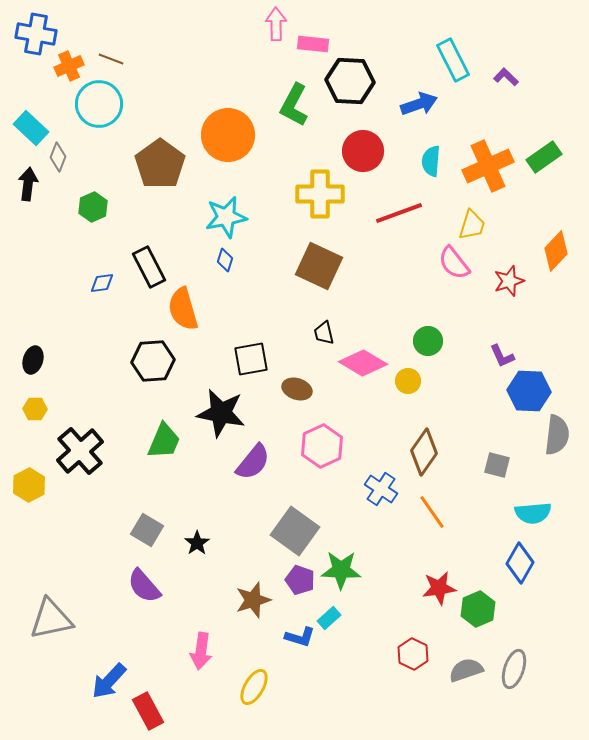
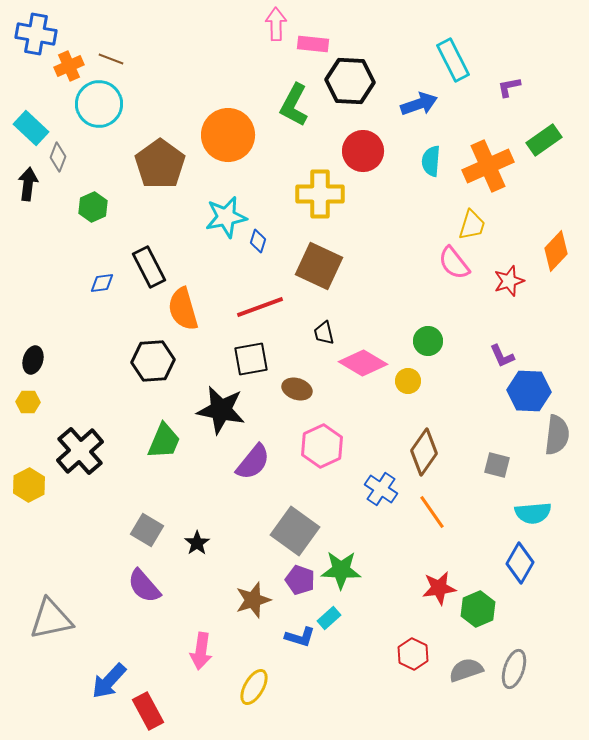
purple L-shape at (506, 77): moved 3 px right, 10 px down; rotated 55 degrees counterclockwise
green rectangle at (544, 157): moved 17 px up
red line at (399, 213): moved 139 px left, 94 px down
blue diamond at (225, 260): moved 33 px right, 19 px up
yellow hexagon at (35, 409): moved 7 px left, 7 px up
black star at (221, 413): moved 3 px up
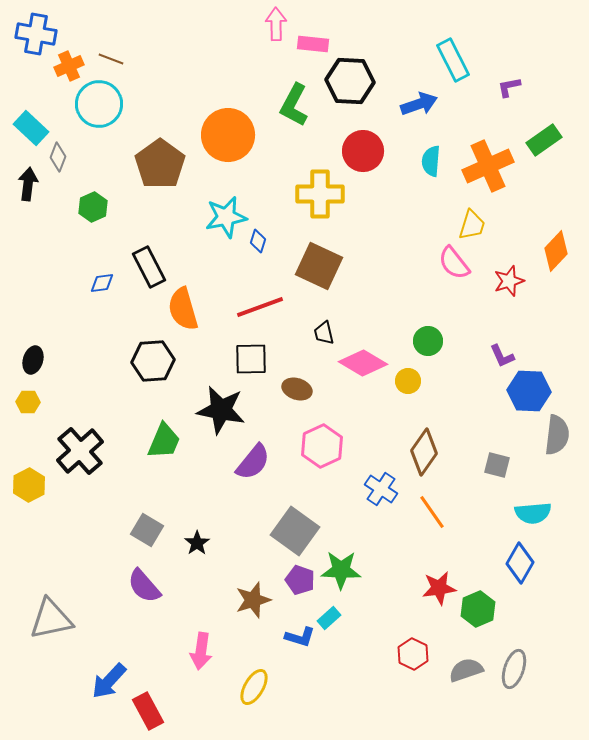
black square at (251, 359): rotated 9 degrees clockwise
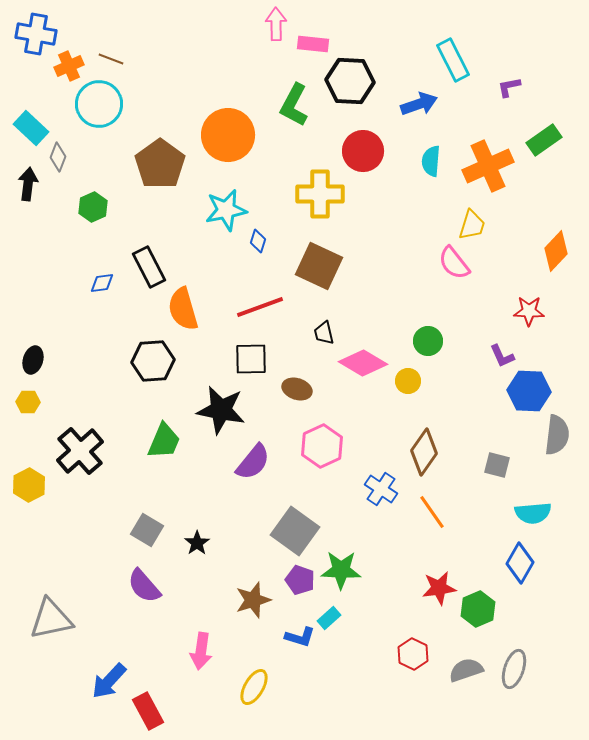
cyan star at (226, 217): moved 7 px up
red star at (509, 281): moved 20 px right, 30 px down; rotated 20 degrees clockwise
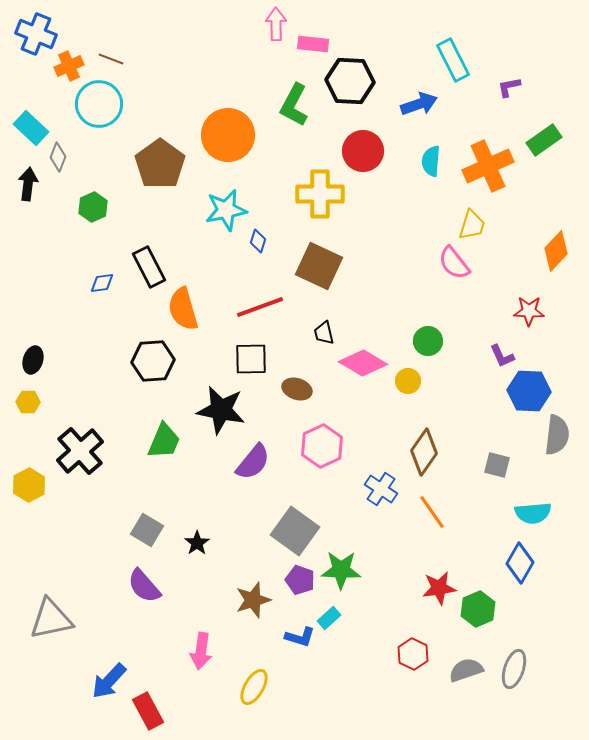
blue cross at (36, 34): rotated 12 degrees clockwise
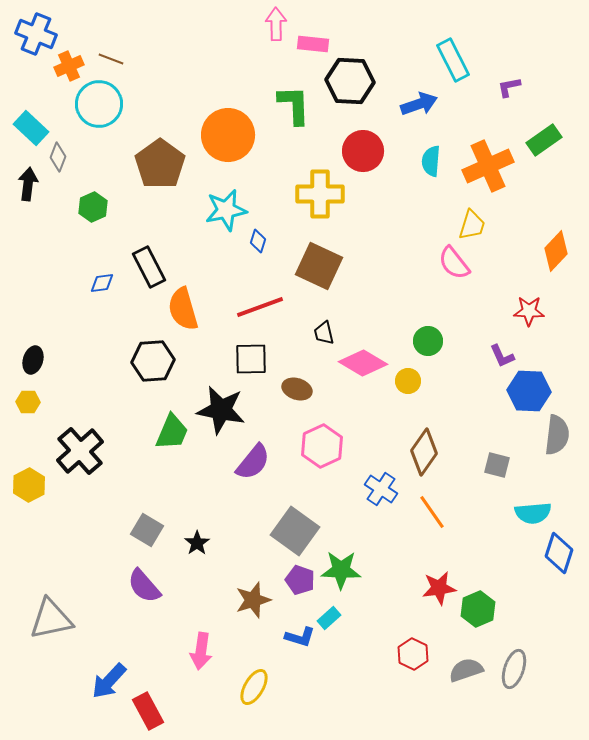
green L-shape at (294, 105): rotated 150 degrees clockwise
green trapezoid at (164, 441): moved 8 px right, 9 px up
blue diamond at (520, 563): moved 39 px right, 10 px up; rotated 12 degrees counterclockwise
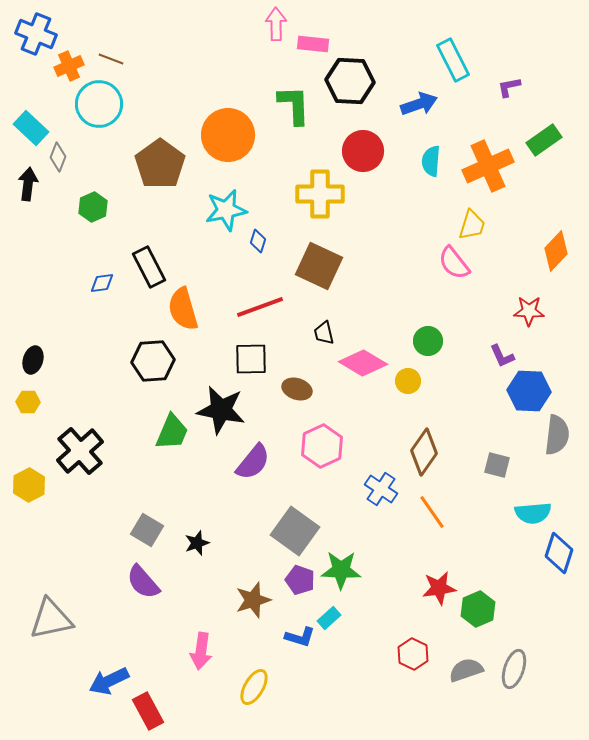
black star at (197, 543): rotated 15 degrees clockwise
purple semicircle at (144, 586): moved 1 px left, 4 px up
blue arrow at (109, 681): rotated 21 degrees clockwise
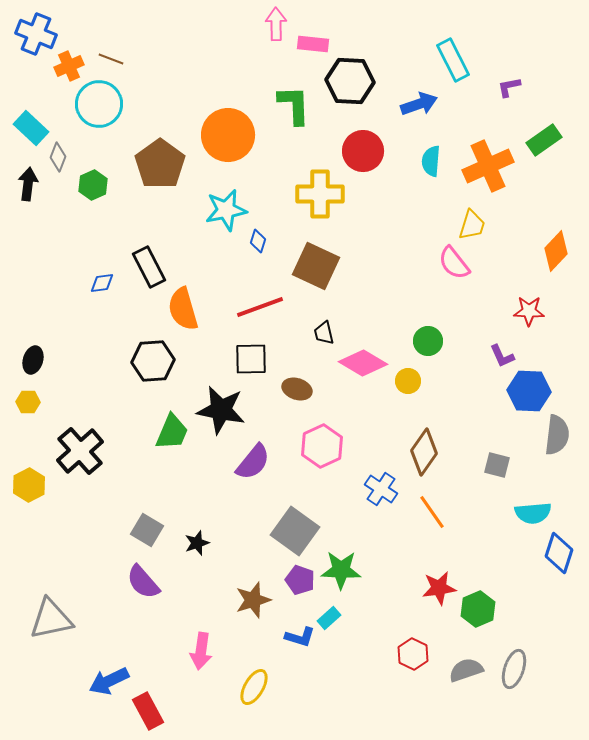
green hexagon at (93, 207): moved 22 px up
brown square at (319, 266): moved 3 px left
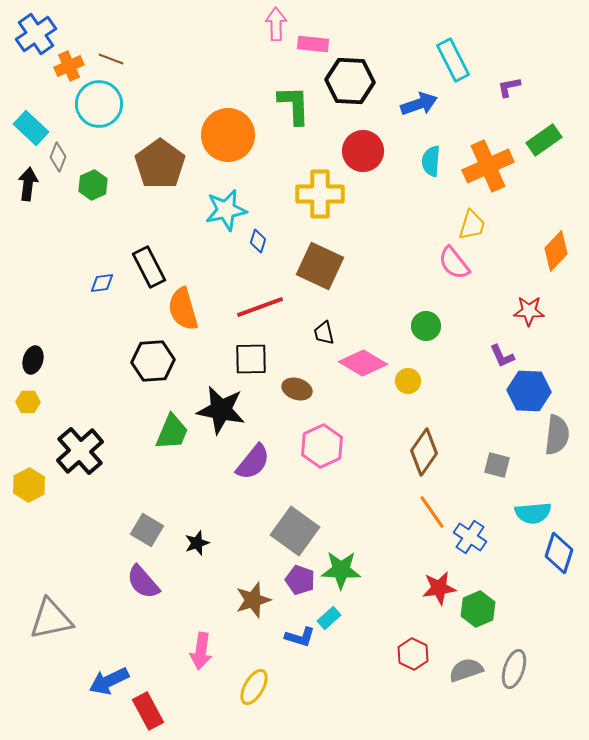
blue cross at (36, 34): rotated 33 degrees clockwise
brown square at (316, 266): moved 4 px right
green circle at (428, 341): moved 2 px left, 15 px up
blue cross at (381, 489): moved 89 px right, 48 px down
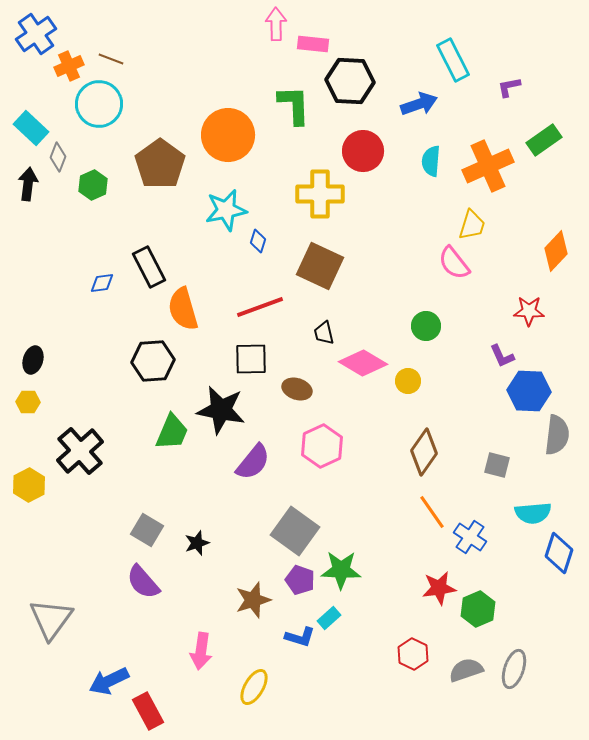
gray triangle at (51, 619): rotated 42 degrees counterclockwise
